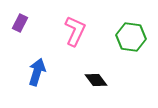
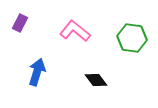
pink L-shape: rotated 76 degrees counterclockwise
green hexagon: moved 1 px right, 1 px down
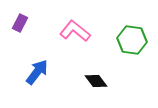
green hexagon: moved 2 px down
blue arrow: rotated 20 degrees clockwise
black diamond: moved 1 px down
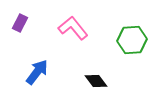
pink L-shape: moved 2 px left, 3 px up; rotated 12 degrees clockwise
green hexagon: rotated 12 degrees counterclockwise
